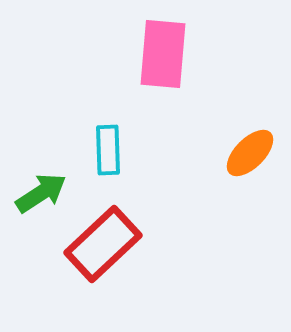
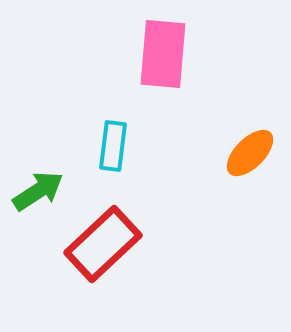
cyan rectangle: moved 5 px right, 4 px up; rotated 9 degrees clockwise
green arrow: moved 3 px left, 2 px up
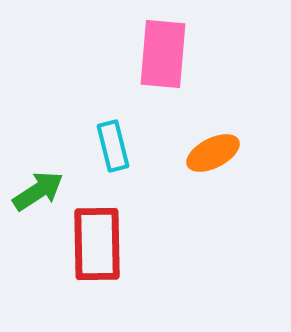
cyan rectangle: rotated 21 degrees counterclockwise
orange ellipse: moved 37 px left; rotated 18 degrees clockwise
red rectangle: moved 6 px left; rotated 48 degrees counterclockwise
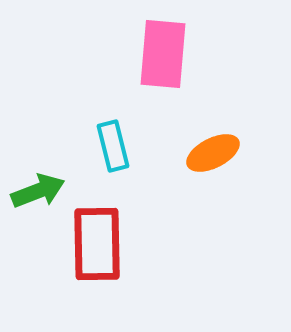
green arrow: rotated 12 degrees clockwise
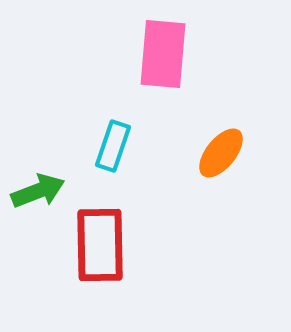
cyan rectangle: rotated 33 degrees clockwise
orange ellipse: moved 8 px right; rotated 24 degrees counterclockwise
red rectangle: moved 3 px right, 1 px down
